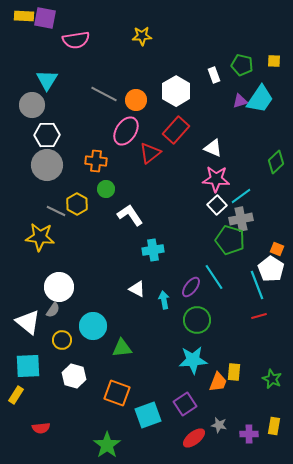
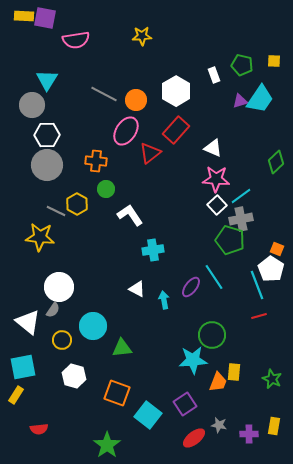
green circle at (197, 320): moved 15 px right, 15 px down
cyan square at (28, 366): moved 5 px left, 1 px down; rotated 8 degrees counterclockwise
cyan square at (148, 415): rotated 32 degrees counterclockwise
red semicircle at (41, 428): moved 2 px left, 1 px down
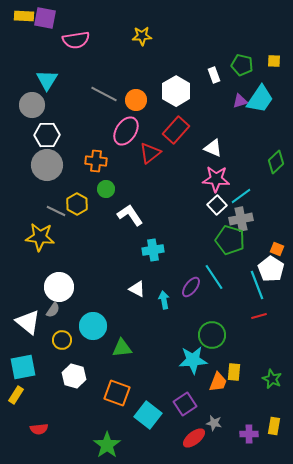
gray star at (219, 425): moved 5 px left, 2 px up
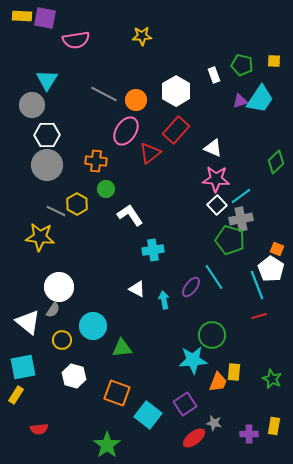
yellow rectangle at (24, 16): moved 2 px left
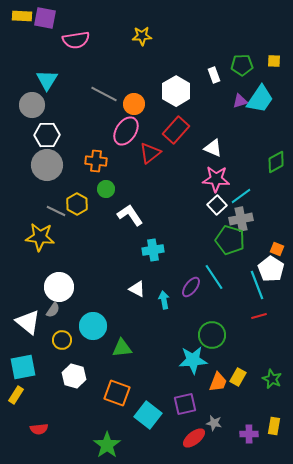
green pentagon at (242, 65): rotated 15 degrees counterclockwise
orange circle at (136, 100): moved 2 px left, 4 px down
green diamond at (276, 162): rotated 15 degrees clockwise
yellow rectangle at (234, 372): moved 4 px right, 5 px down; rotated 24 degrees clockwise
purple square at (185, 404): rotated 20 degrees clockwise
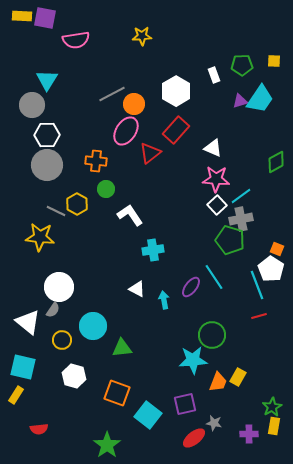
gray line at (104, 94): moved 8 px right; rotated 56 degrees counterclockwise
cyan square at (23, 367): rotated 24 degrees clockwise
green star at (272, 379): moved 28 px down; rotated 18 degrees clockwise
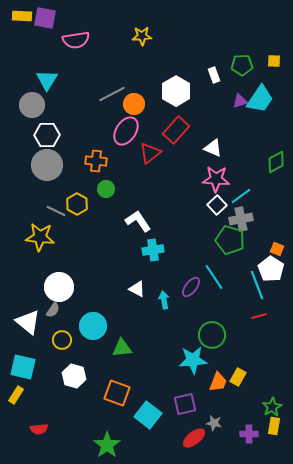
white L-shape at (130, 215): moved 8 px right, 6 px down
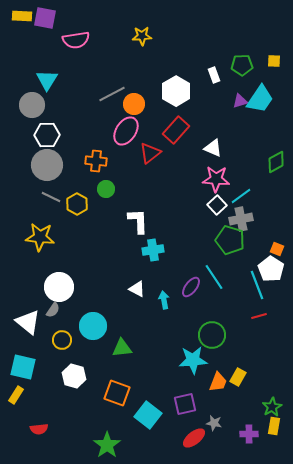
gray line at (56, 211): moved 5 px left, 14 px up
white L-shape at (138, 221): rotated 32 degrees clockwise
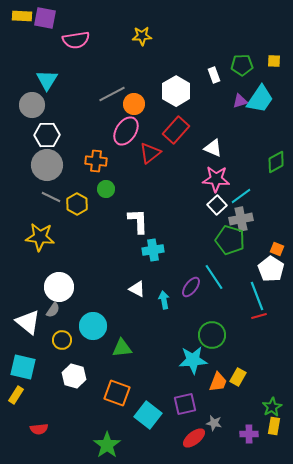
cyan line at (257, 285): moved 11 px down
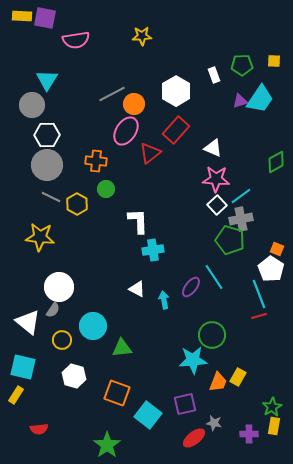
cyan line at (257, 296): moved 2 px right, 2 px up
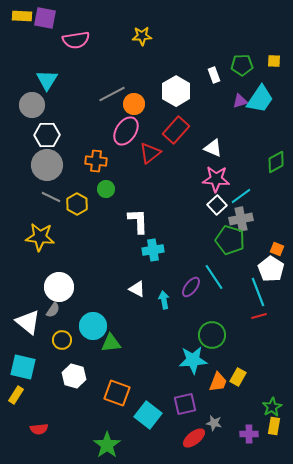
cyan line at (259, 294): moved 1 px left, 2 px up
green triangle at (122, 348): moved 11 px left, 5 px up
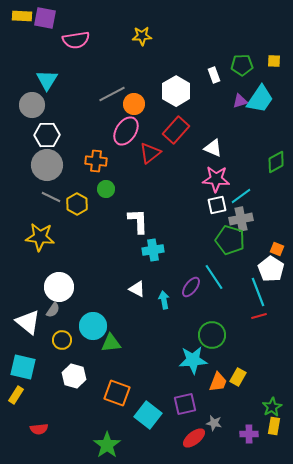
white square at (217, 205): rotated 30 degrees clockwise
